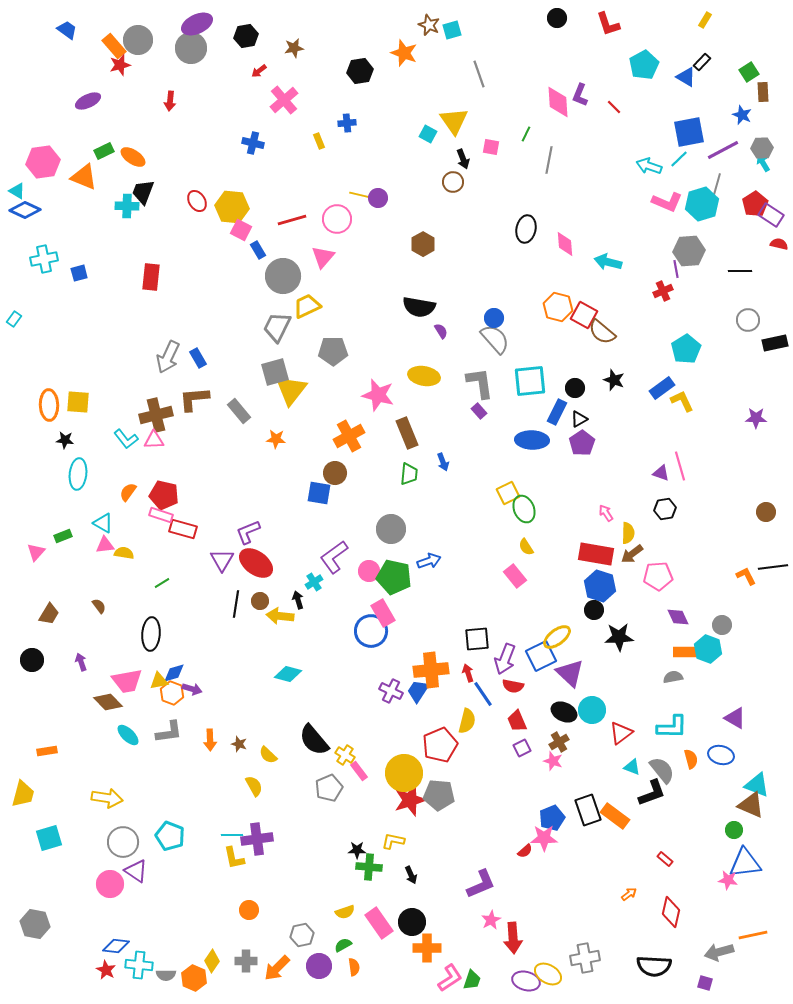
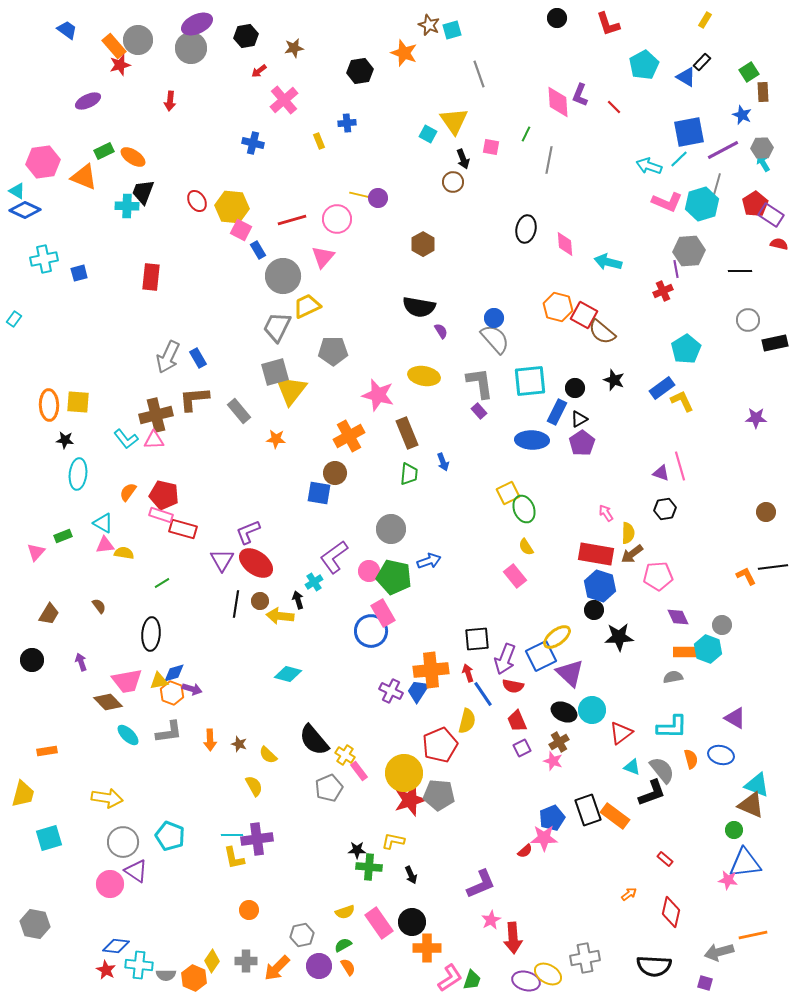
orange semicircle at (354, 967): moved 6 px left; rotated 24 degrees counterclockwise
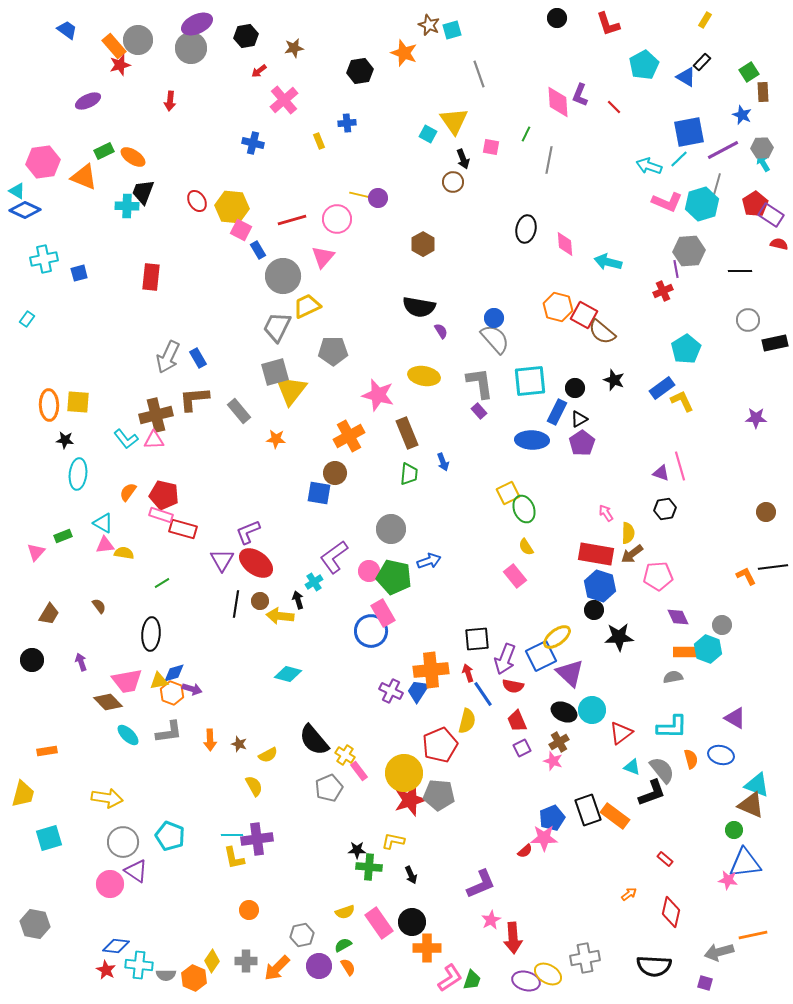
cyan rectangle at (14, 319): moved 13 px right
yellow semicircle at (268, 755): rotated 72 degrees counterclockwise
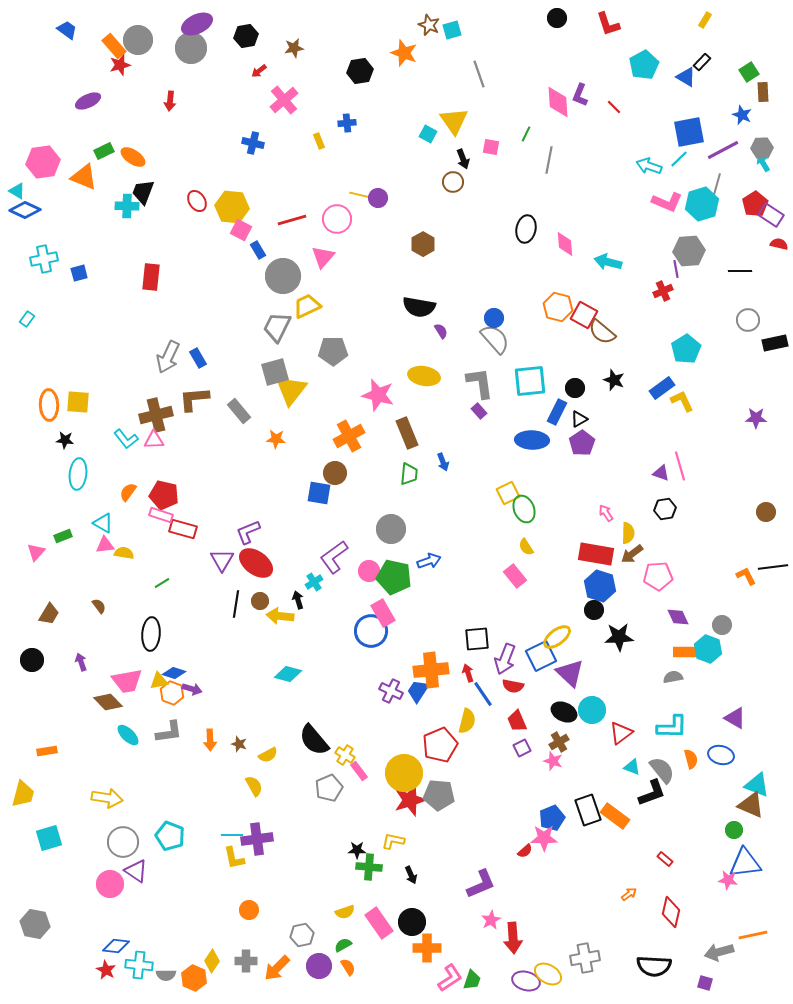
blue diamond at (174, 673): rotated 35 degrees clockwise
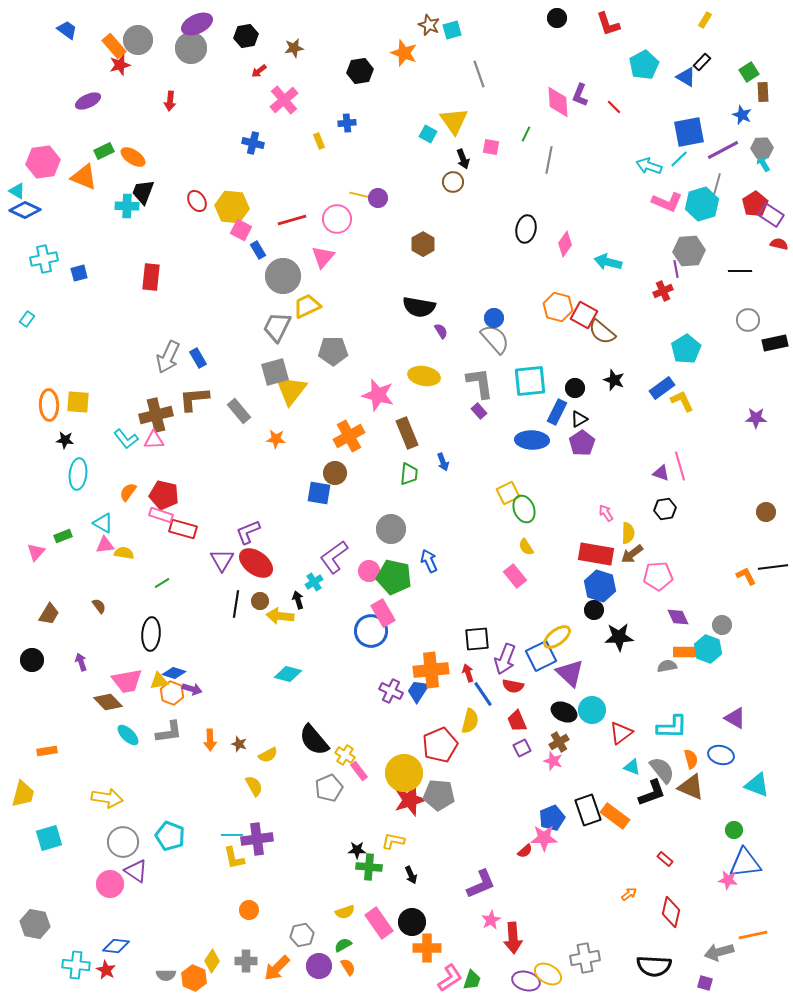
pink diamond at (565, 244): rotated 40 degrees clockwise
blue arrow at (429, 561): rotated 95 degrees counterclockwise
gray semicircle at (673, 677): moved 6 px left, 11 px up
yellow semicircle at (467, 721): moved 3 px right
brown triangle at (751, 805): moved 60 px left, 18 px up
cyan cross at (139, 965): moved 63 px left
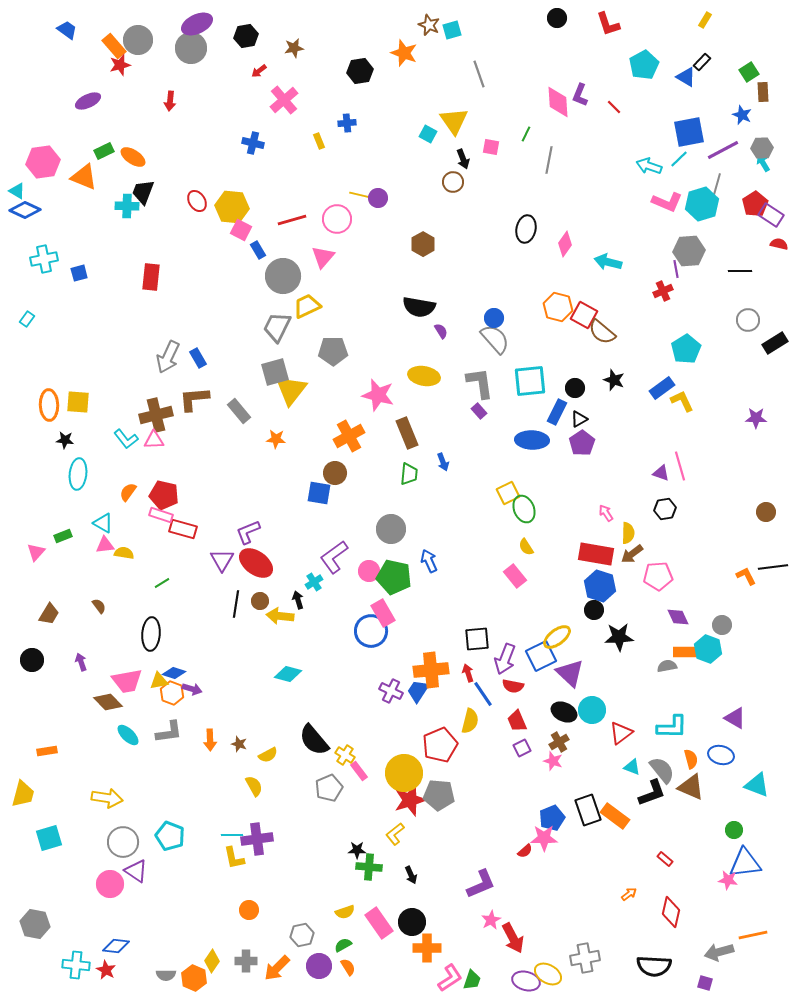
black rectangle at (775, 343): rotated 20 degrees counterclockwise
yellow L-shape at (393, 841): moved 2 px right, 7 px up; rotated 50 degrees counterclockwise
red arrow at (513, 938): rotated 24 degrees counterclockwise
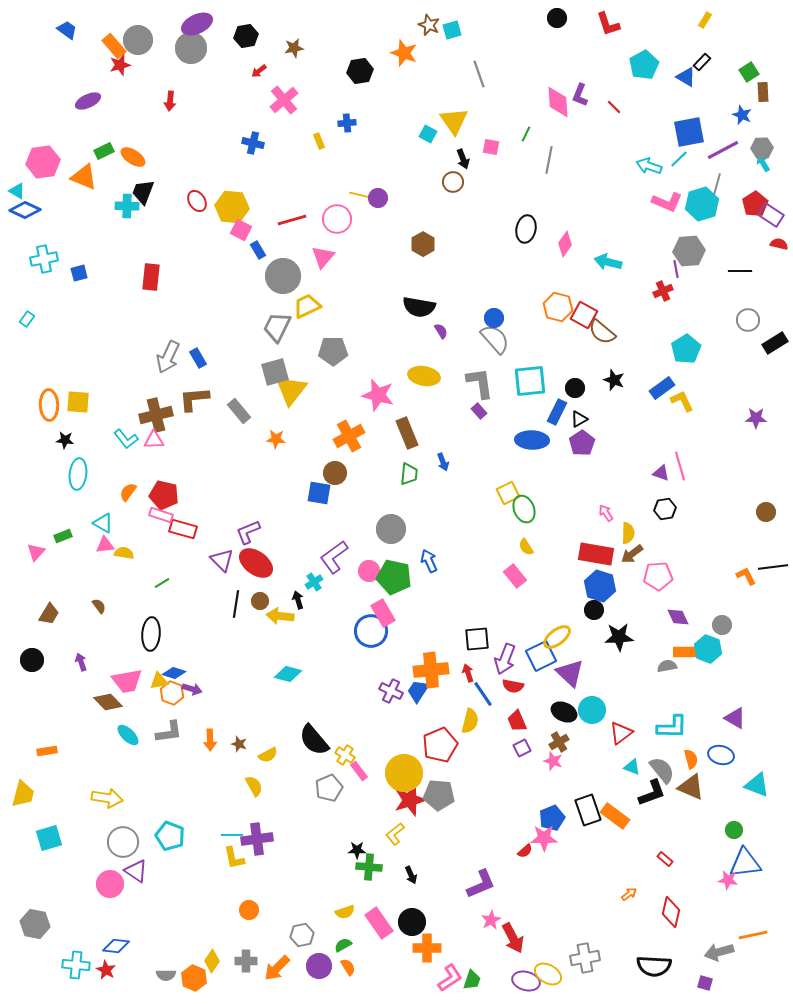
purple triangle at (222, 560): rotated 15 degrees counterclockwise
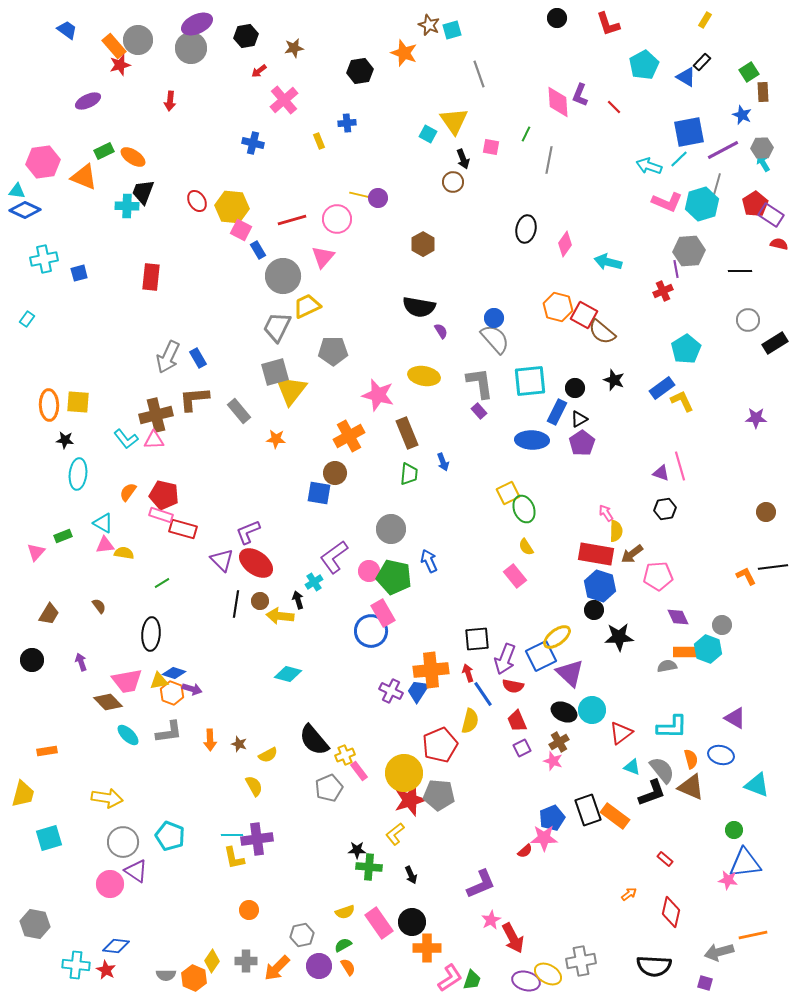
cyan triangle at (17, 191): rotated 24 degrees counterclockwise
yellow semicircle at (628, 533): moved 12 px left, 2 px up
yellow cross at (345, 755): rotated 36 degrees clockwise
gray cross at (585, 958): moved 4 px left, 3 px down
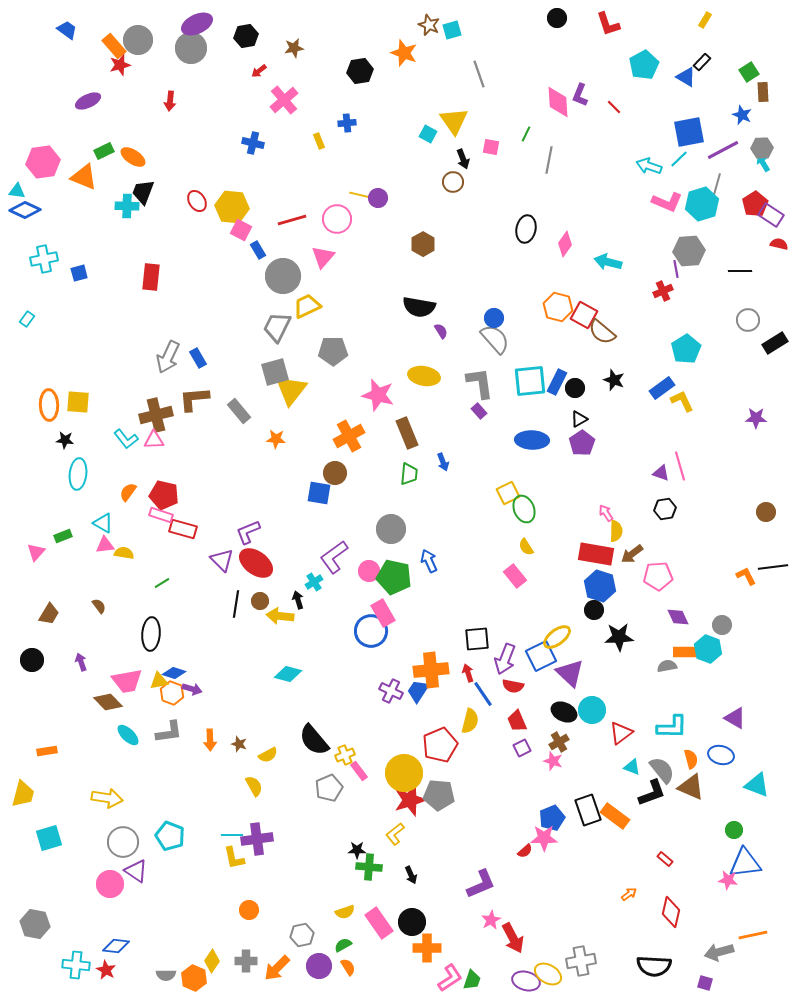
blue rectangle at (557, 412): moved 30 px up
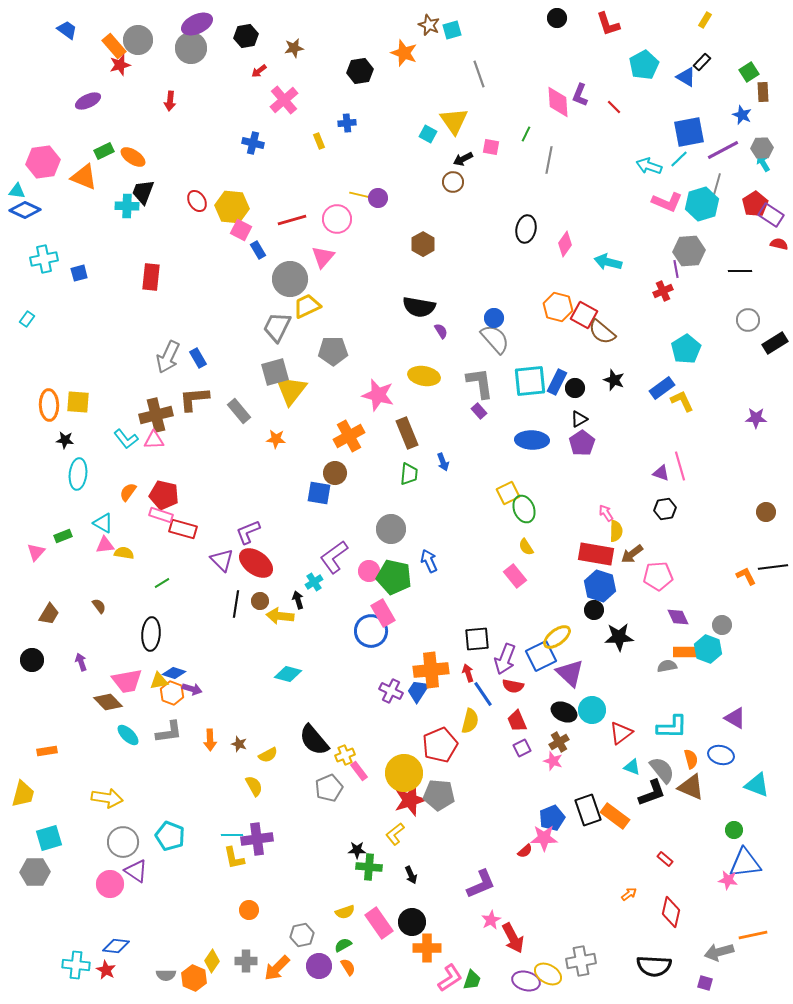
black arrow at (463, 159): rotated 84 degrees clockwise
gray circle at (283, 276): moved 7 px right, 3 px down
gray hexagon at (35, 924): moved 52 px up; rotated 12 degrees counterclockwise
